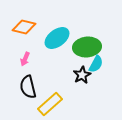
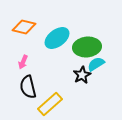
pink arrow: moved 2 px left, 3 px down
cyan semicircle: rotated 150 degrees counterclockwise
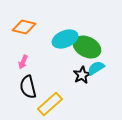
cyan ellipse: moved 8 px right, 1 px down; rotated 15 degrees clockwise
green ellipse: rotated 32 degrees clockwise
cyan semicircle: moved 4 px down
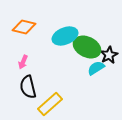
cyan ellipse: moved 3 px up
black star: moved 27 px right, 20 px up
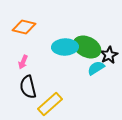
cyan ellipse: moved 11 px down; rotated 20 degrees clockwise
